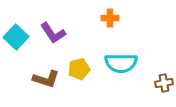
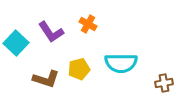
orange cross: moved 22 px left, 6 px down; rotated 30 degrees clockwise
purple L-shape: moved 2 px left, 1 px up
cyan square: moved 6 px down
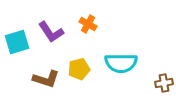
cyan square: moved 1 px right, 1 px up; rotated 30 degrees clockwise
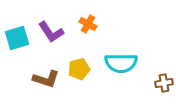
cyan square: moved 4 px up
